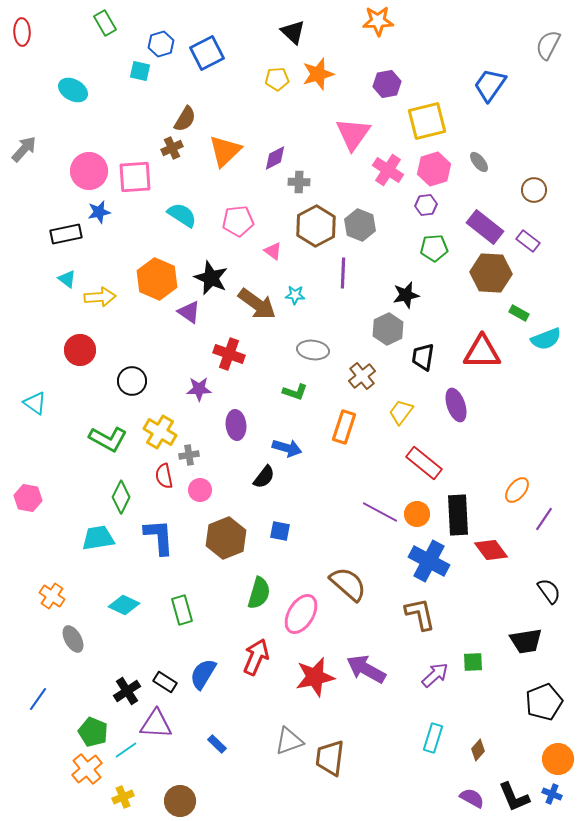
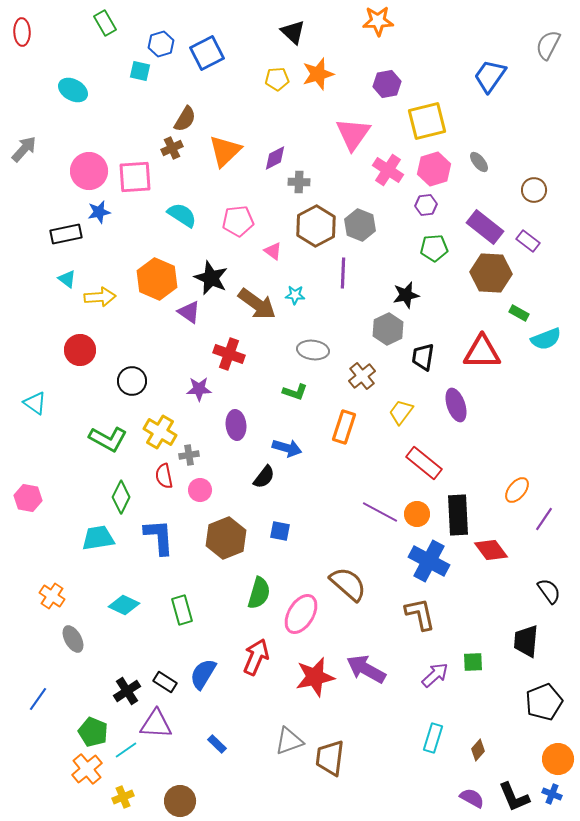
blue trapezoid at (490, 85): moved 9 px up
black trapezoid at (526, 641): rotated 104 degrees clockwise
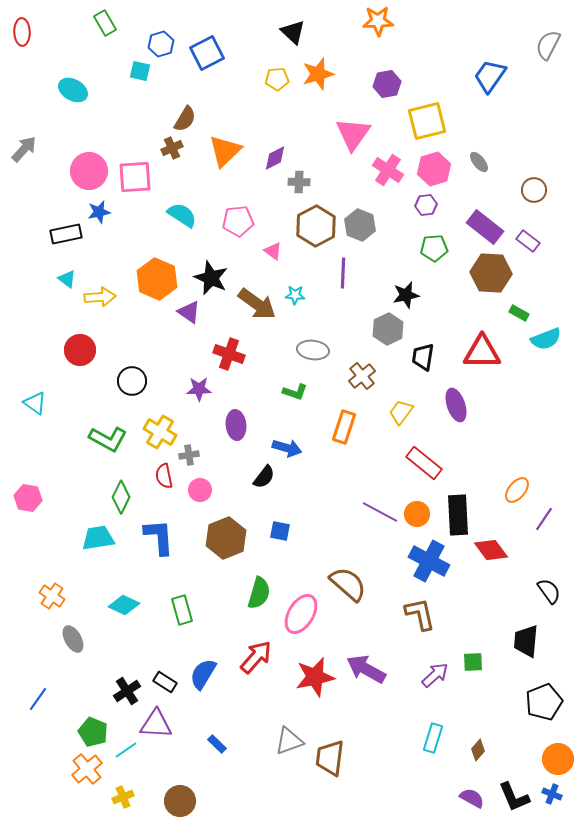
red arrow at (256, 657): rotated 18 degrees clockwise
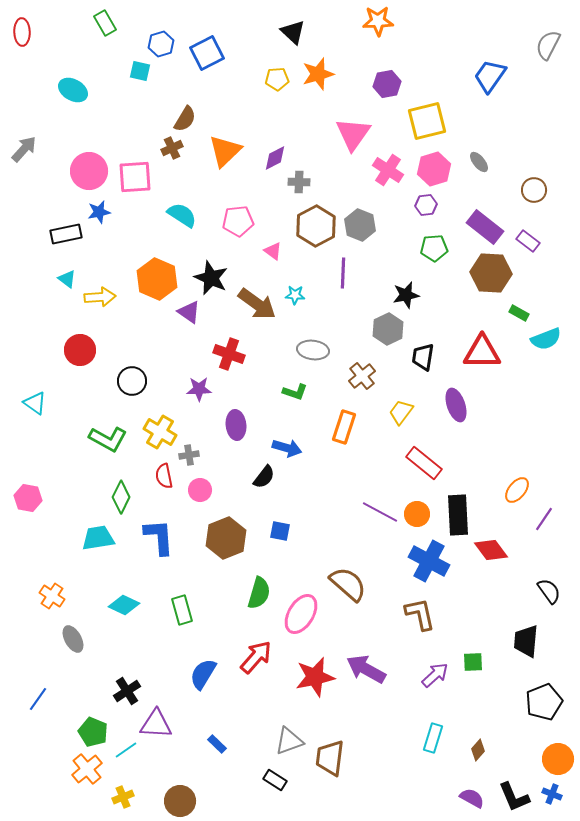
black rectangle at (165, 682): moved 110 px right, 98 px down
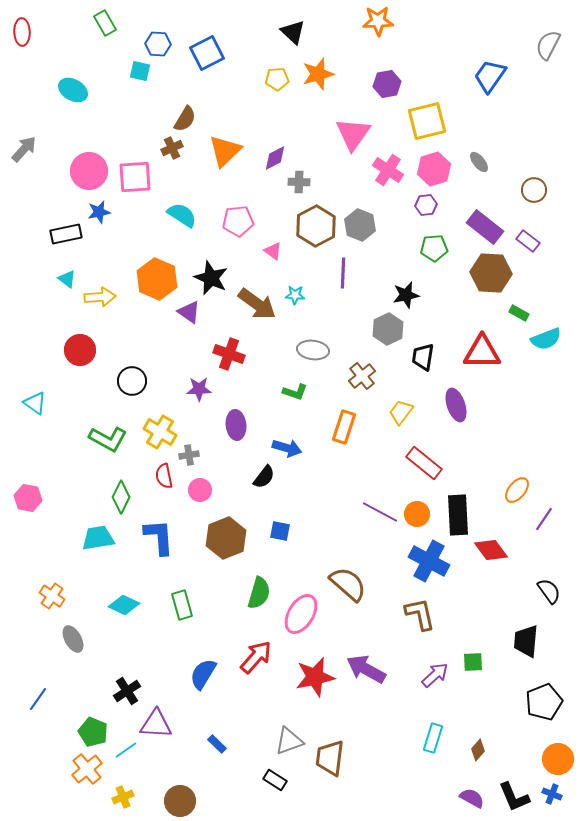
blue hexagon at (161, 44): moved 3 px left; rotated 20 degrees clockwise
green rectangle at (182, 610): moved 5 px up
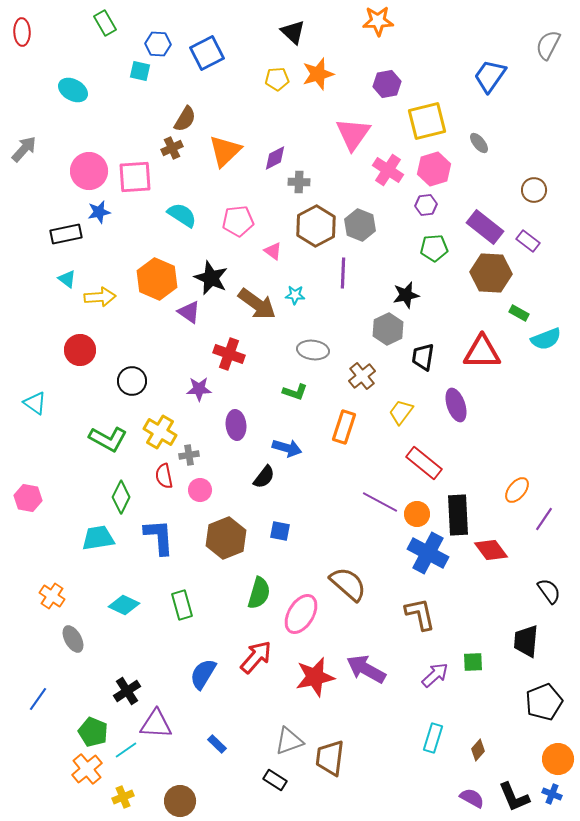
gray ellipse at (479, 162): moved 19 px up
purple line at (380, 512): moved 10 px up
blue cross at (429, 561): moved 1 px left, 8 px up
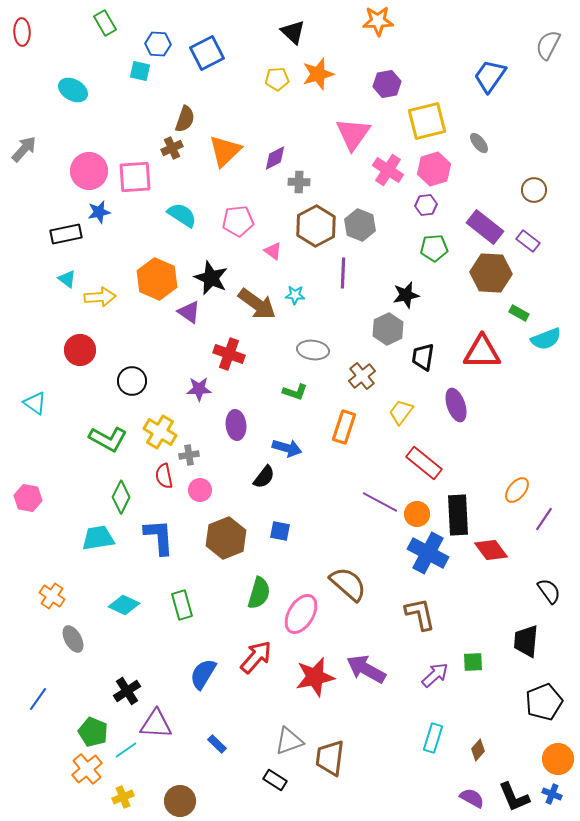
brown semicircle at (185, 119): rotated 12 degrees counterclockwise
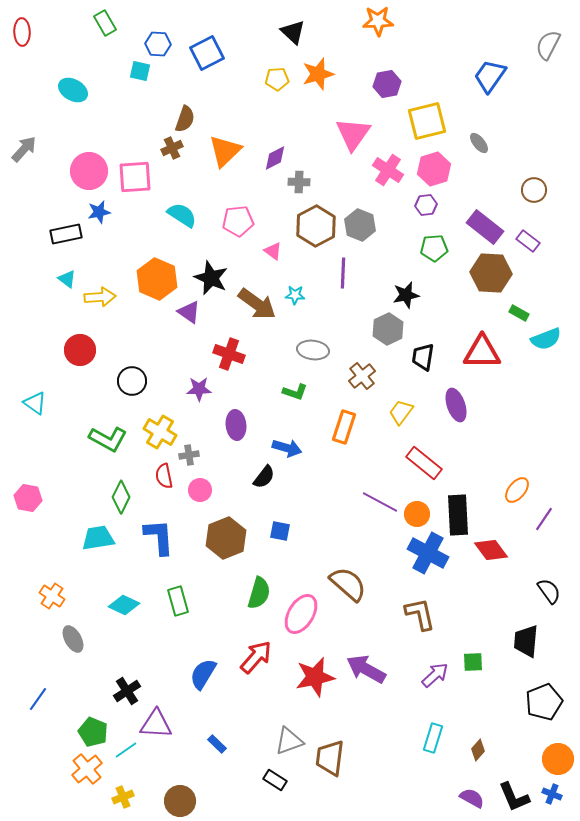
green rectangle at (182, 605): moved 4 px left, 4 px up
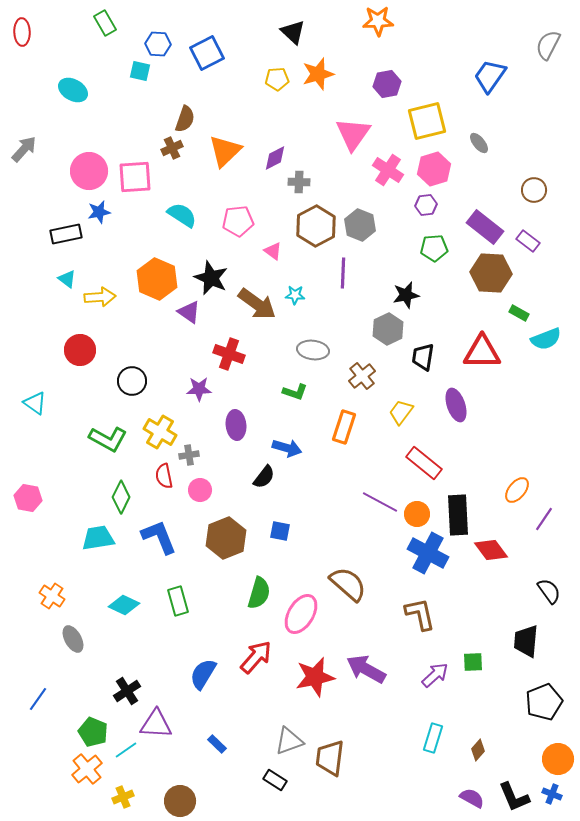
blue L-shape at (159, 537): rotated 18 degrees counterclockwise
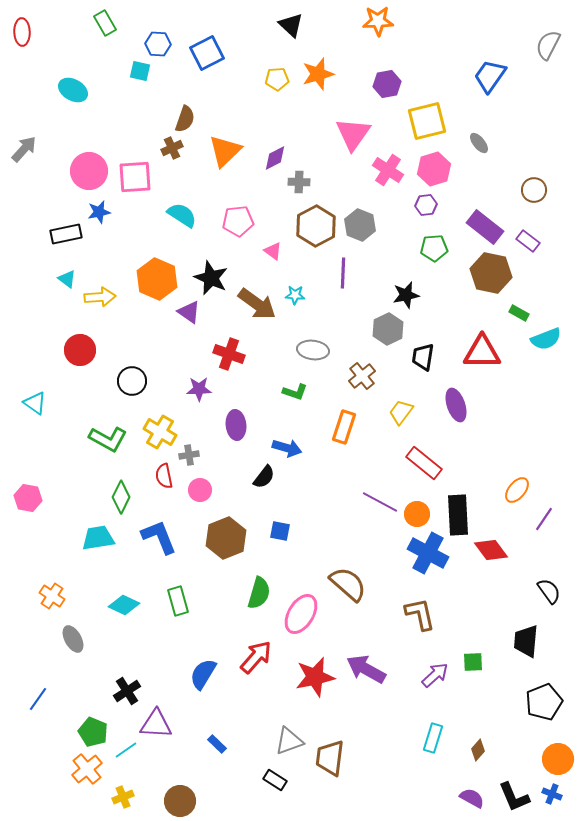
black triangle at (293, 32): moved 2 px left, 7 px up
brown hexagon at (491, 273): rotated 9 degrees clockwise
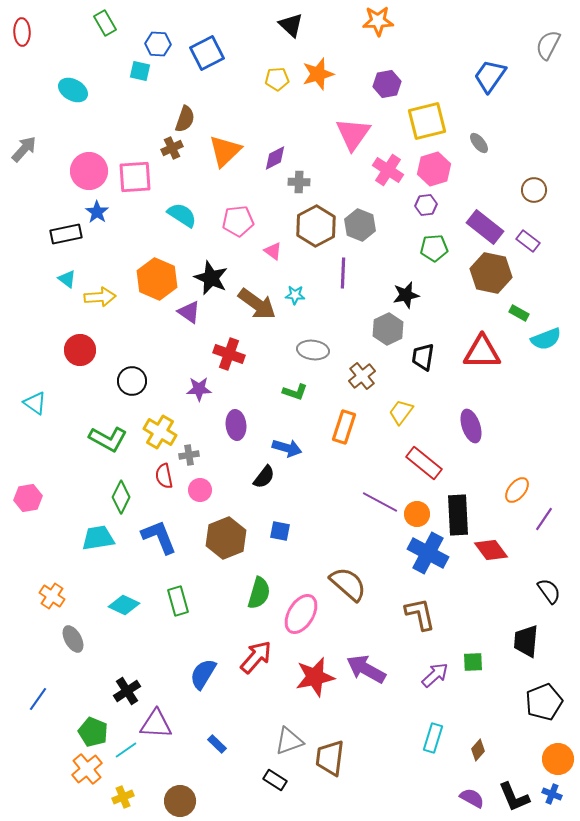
blue star at (99, 212): moved 2 px left; rotated 25 degrees counterclockwise
purple ellipse at (456, 405): moved 15 px right, 21 px down
pink hexagon at (28, 498): rotated 20 degrees counterclockwise
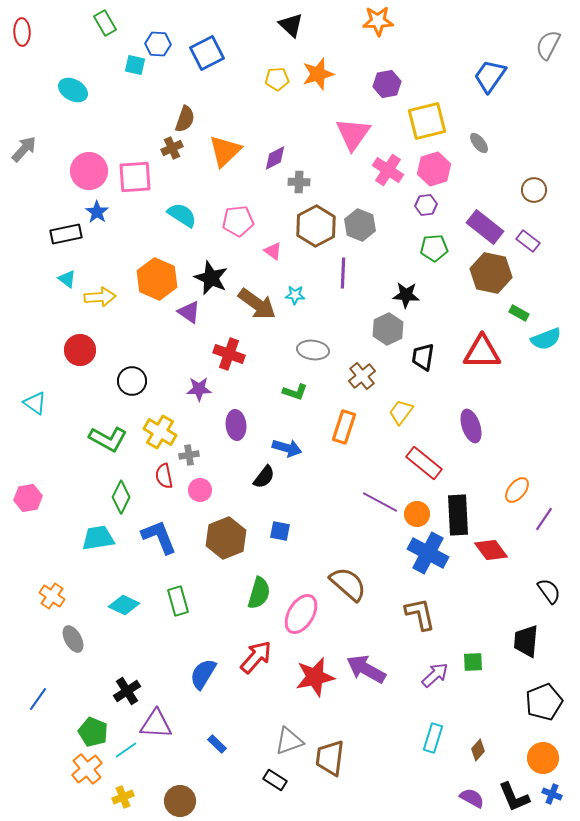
cyan square at (140, 71): moved 5 px left, 6 px up
black star at (406, 295): rotated 16 degrees clockwise
orange circle at (558, 759): moved 15 px left, 1 px up
